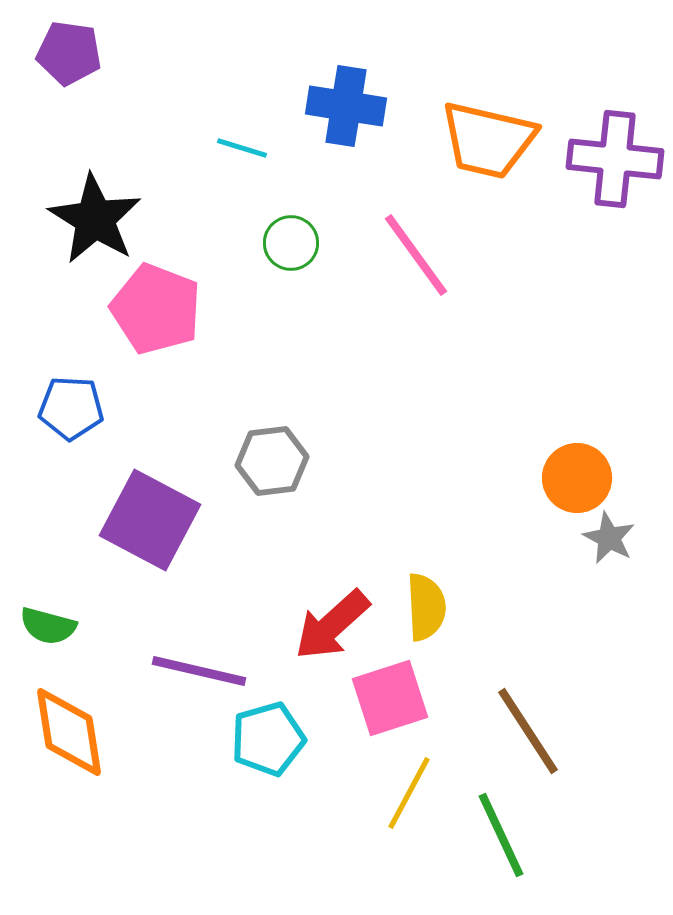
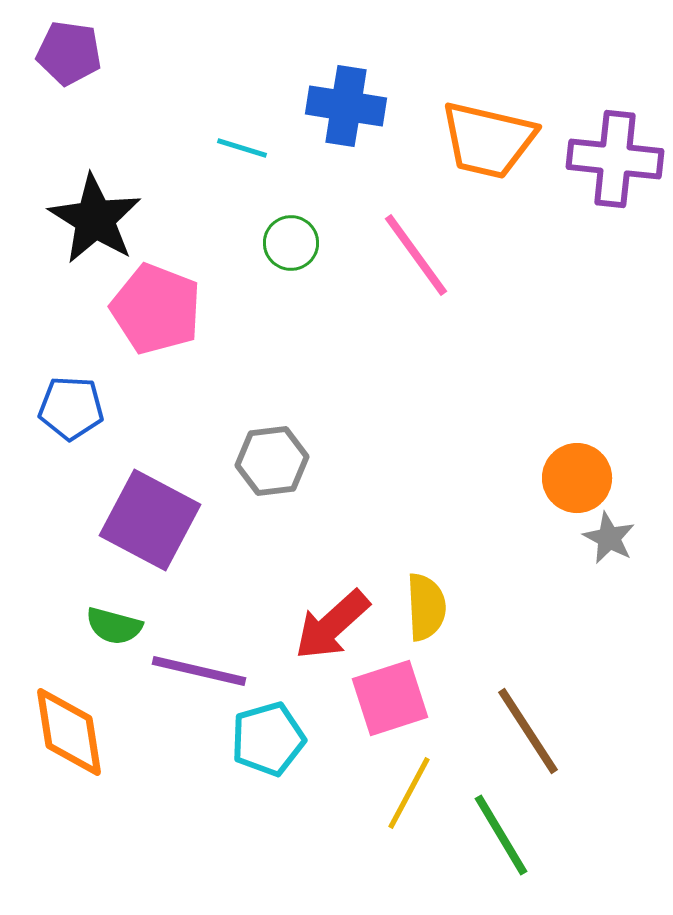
green semicircle: moved 66 px right
green line: rotated 6 degrees counterclockwise
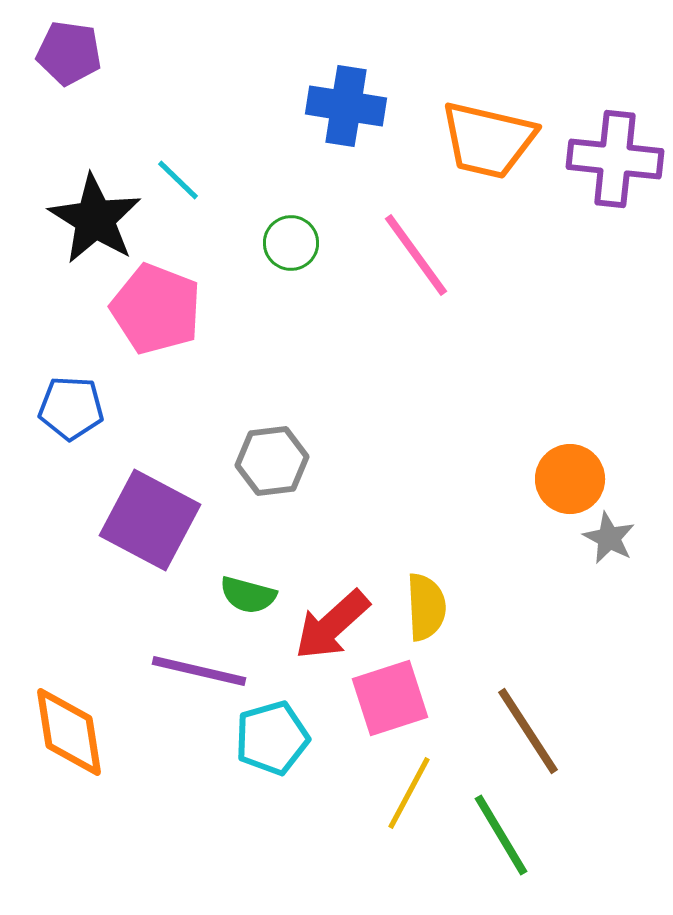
cyan line: moved 64 px left, 32 px down; rotated 27 degrees clockwise
orange circle: moved 7 px left, 1 px down
green semicircle: moved 134 px right, 31 px up
cyan pentagon: moved 4 px right, 1 px up
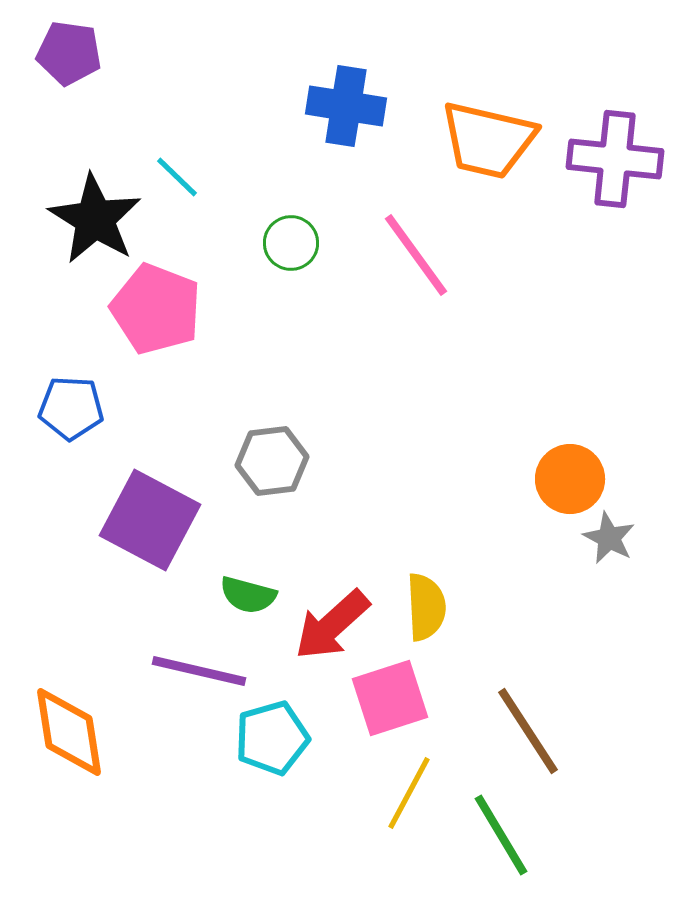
cyan line: moved 1 px left, 3 px up
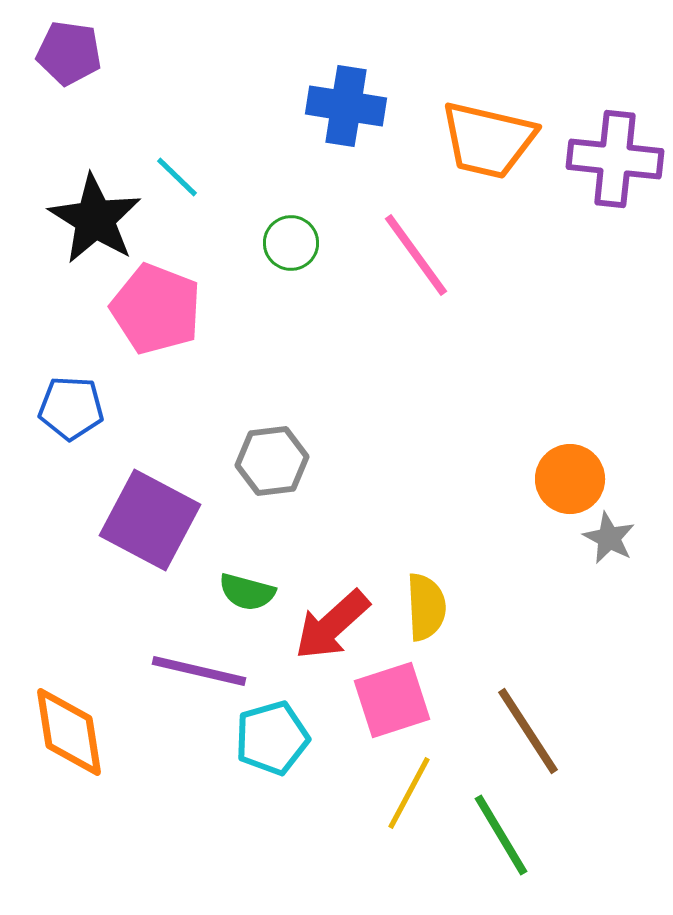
green semicircle: moved 1 px left, 3 px up
pink square: moved 2 px right, 2 px down
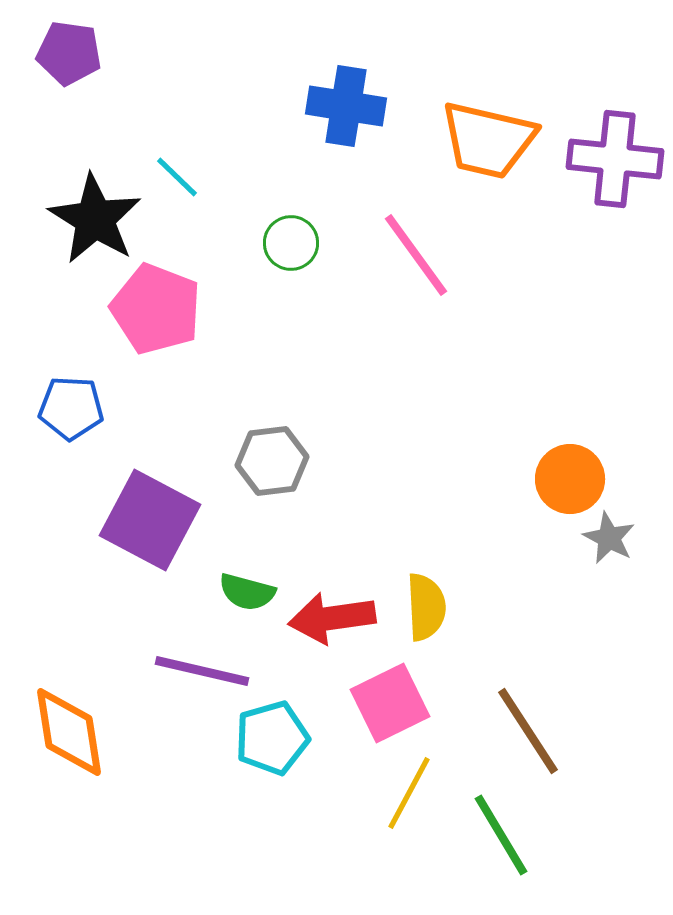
red arrow: moved 7 px up; rotated 34 degrees clockwise
purple line: moved 3 px right
pink square: moved 2 px left, 3 px down; rotated 8 degrees counterclockwise
